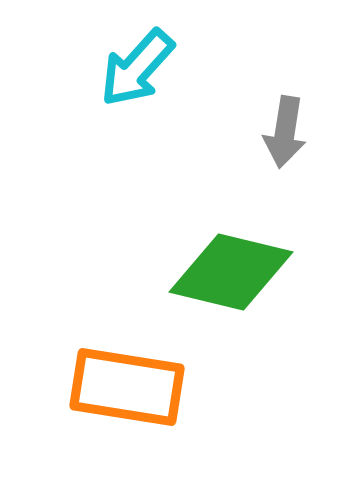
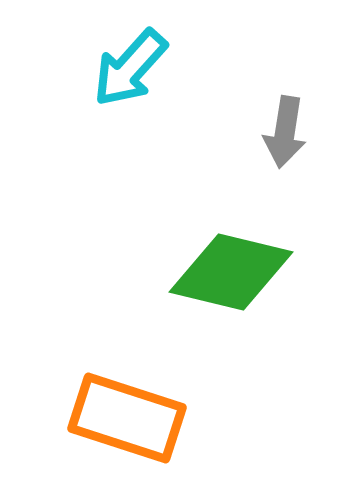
cyan arrow: moved 7 px left
orange rectangle: moved 31 px down; rotated 9 degrees clockwise
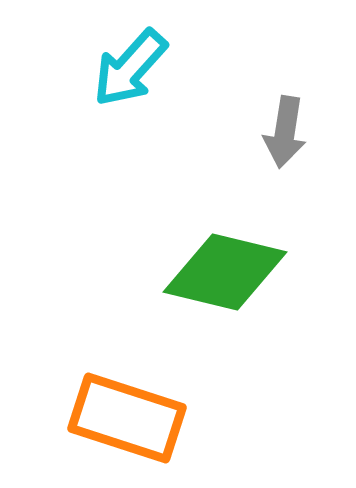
green diamond: moved 6 px left
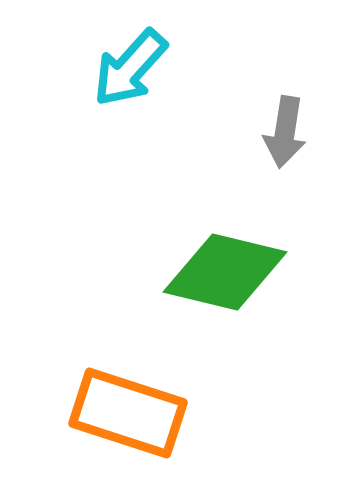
orange rectangle: moved 1 px right, 5 px up
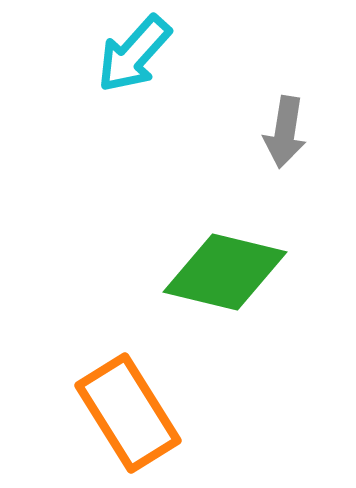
cyan arrow: moved 4 px right, 14 px up
orange rectangle: rotated 40 degrees clockwise
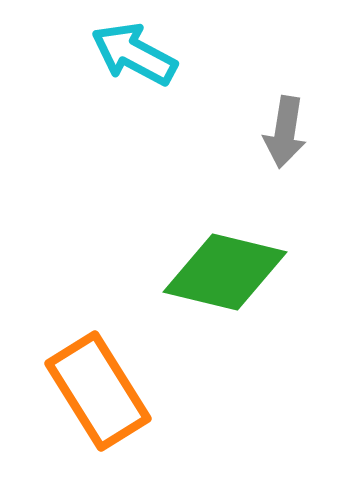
cyan arrow: rotated 76 degrees clockwise
orange rectangle: moved 30 px left, 22 px up
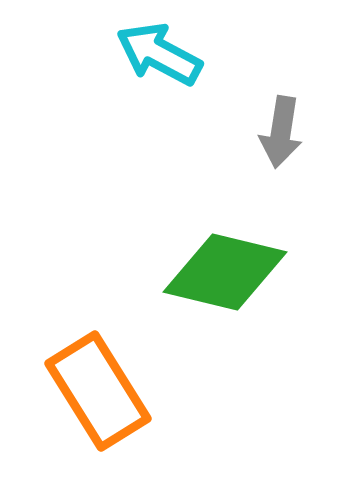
cyan arrow: moved 25 px right
gray arrow: moved 4 px left
